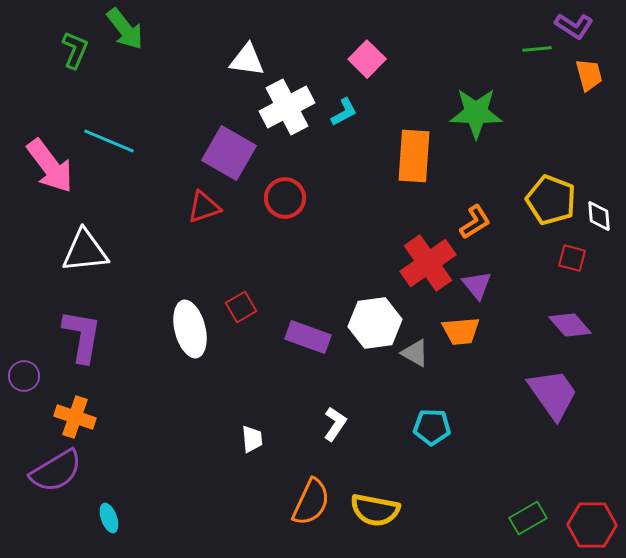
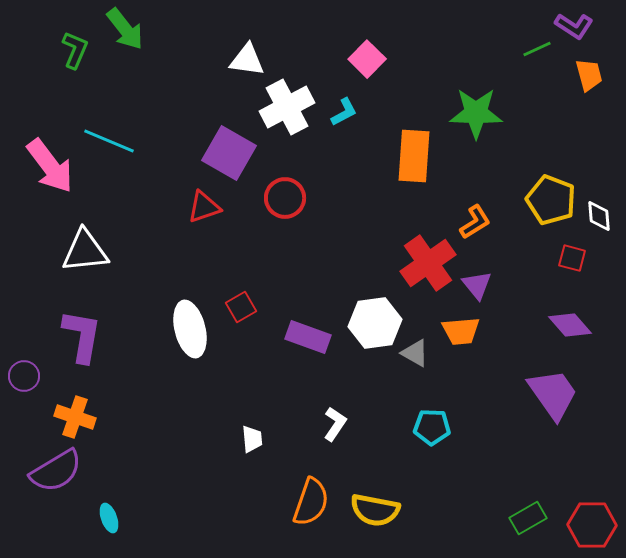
green line at (537, 49): rotated 20 degrees counterclockwise
orange semicircle at (311, 502): rotated 6 degrees counterclockwise
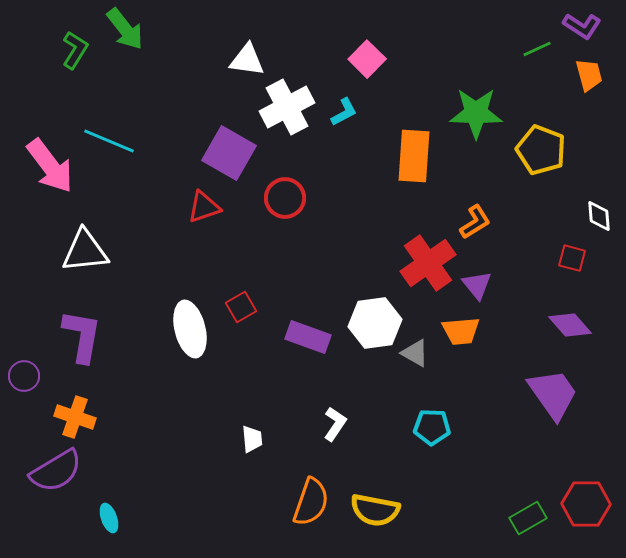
purple L-shape at (574, 26): moved 8 px right
green L-shape at (75, 50): rotated 9 degrees clockwise
yellow pentagon at (551, 200): moved 10 px left, 50 px up
red hexagon at (592, 525): moved 6 px left, 21 px up
